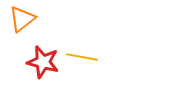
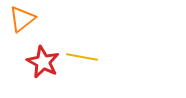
red star: rotated 12 degrees clockwise
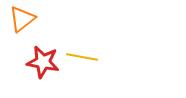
red star: rotated 16 degrees counterclockwise
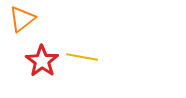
red star: moved 1 px left, 1 px up; rotated 24 degrees clockwise
